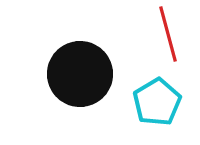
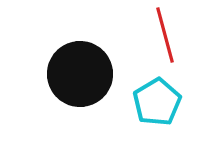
red line: moved 3 px left, 1 px down
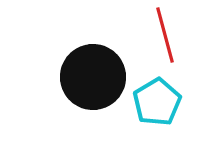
black circle: moved 13 px right, 3 px down
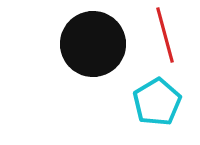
black circle: moved 33 px up
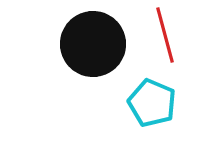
cyan pentagon: moved 5 px left, 1 px down; rotated 18 degrees counterclockwise
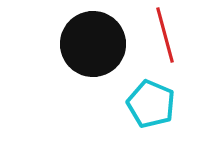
cyan pentagon: moved 1 px left, 1 px down
